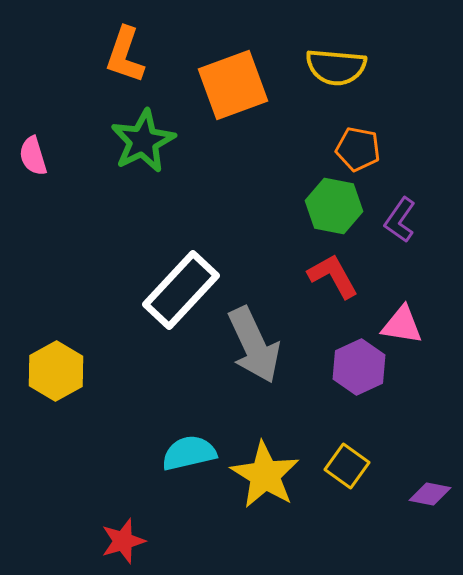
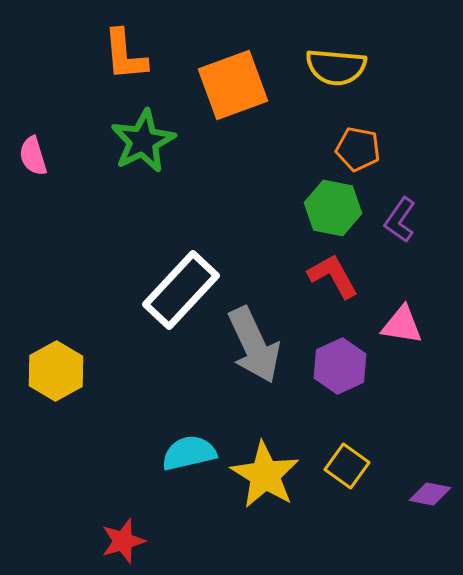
orange L-shape: rotated 24 degrees counterclockwise
green hexagon: moved 1 px left, 2 px down
purple hexagon: moved 19 px left, 1 px up
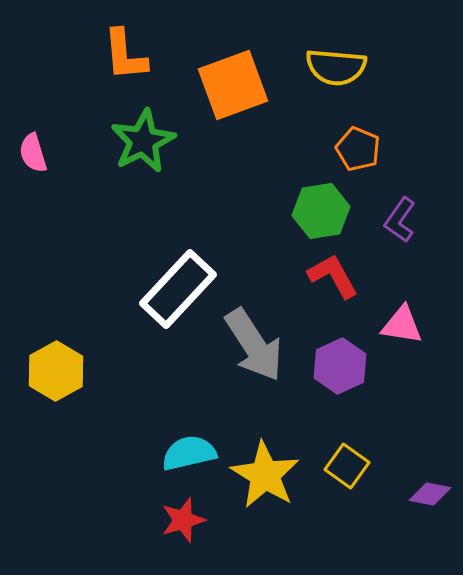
orange pentagon: rotated 12 degrees clockwise
pink semicircle: moved 3 px up
green hexagon: moved 12 px left, 3 px down; rotated 20 degrees counterclockwise
white rectangle: moved 3 px left, 1 px up
gray arrow: rotated 8 degrees counterclockwise
red star: moved 60 px right, 21 px up
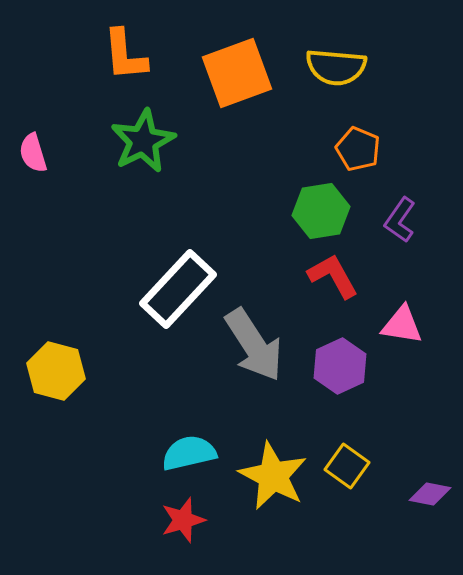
orange square: moved 4 px right, 12 px up
yellow hexagon: rotated 16 degrees counterclockwise
yellow star: moved 8 px right, 1 px down; rotated 4 degrees counterclockwise
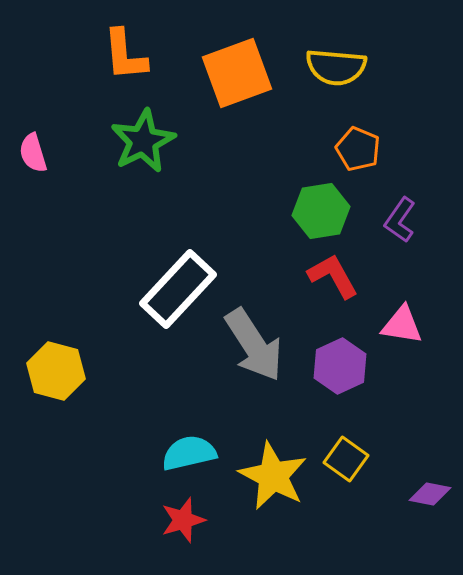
yellow square: moved 1 px left, 7 px up
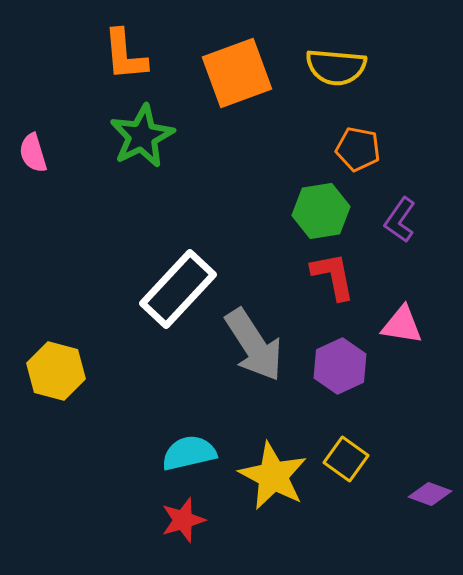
green star: moved 1 px left, 5 px up
orange pentagon: rotated 12 degrees counterclockwise
red L-shape: rotated 18 degrees clockwise
purple diamond: rotated 9 degrees clockwise
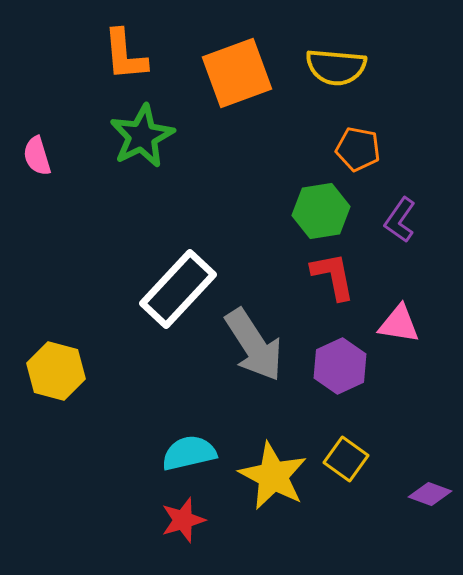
pink semicircle: moved 4 px right, 3 px down
pink triangle: moved 3 px left, 1 px up
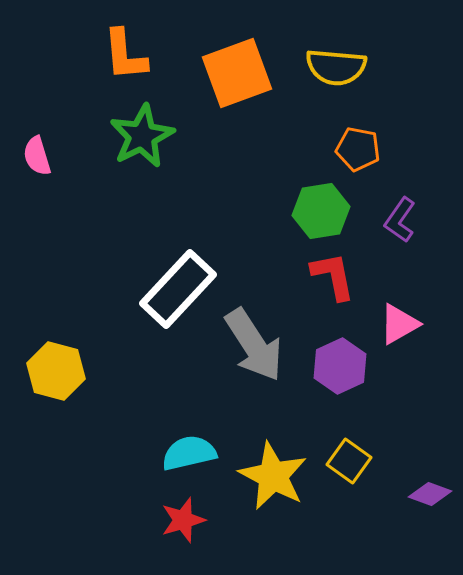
pink triangle: rotated 39 degrees counterclockwise
yellow square: moved 3 px right, 2 px down
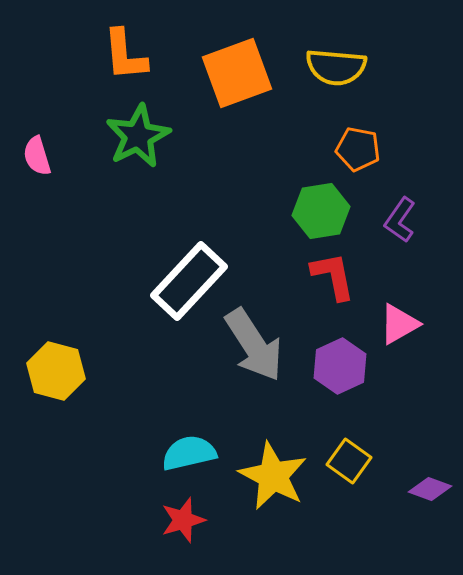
green star: moved 4 px left
white rectangle: moved 11 px right, 8 px up
purple diamond: moved 5 px up
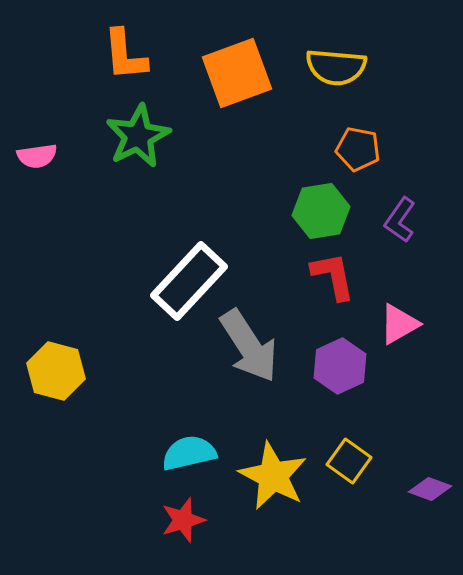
pink semicircle: rotated 81 degrees counterclockwise
gray arrow: moved 5 px left, 1 px down
